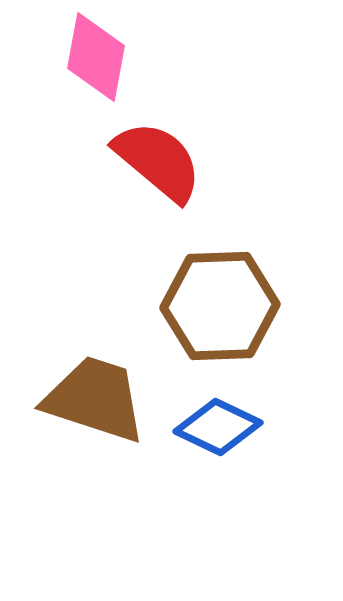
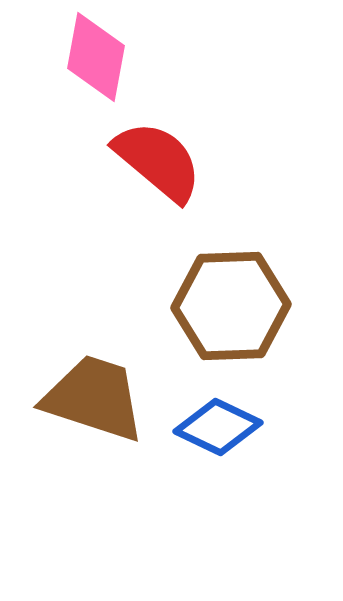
brown hexagon: moved 11 px right
brown trapezoid: moved 1 px left, 1 px up
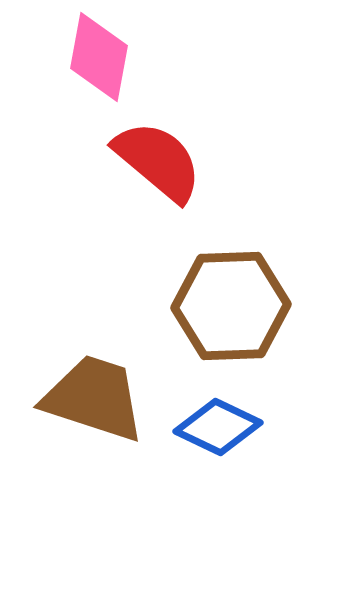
pink diamond: moved 3 px right
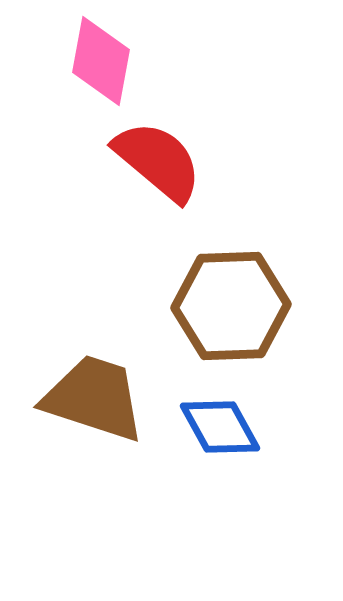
pink diamond: moved 2 px right, 4 px down
blue diamond: moved 2 px right; rotated 36 degrees clockwise
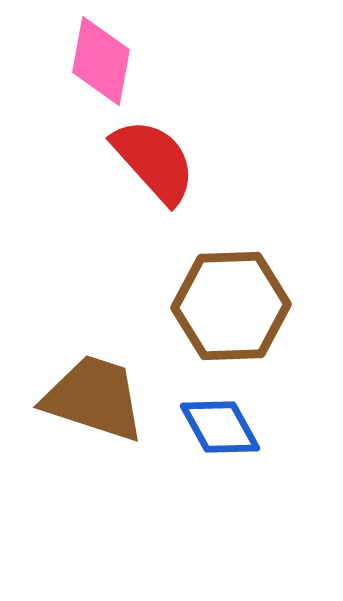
red semicircle: moved 4 px left; rotated 8 degrees clockwise
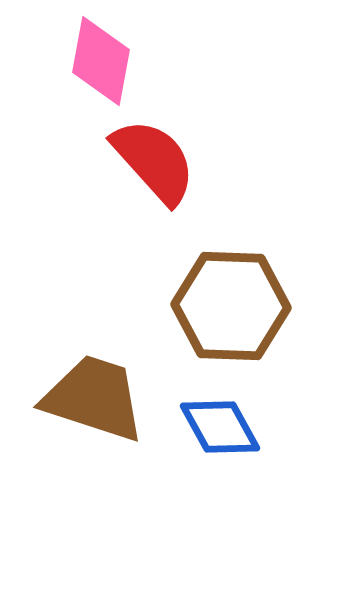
brown hexagon: rotated 4 degrees clockwise
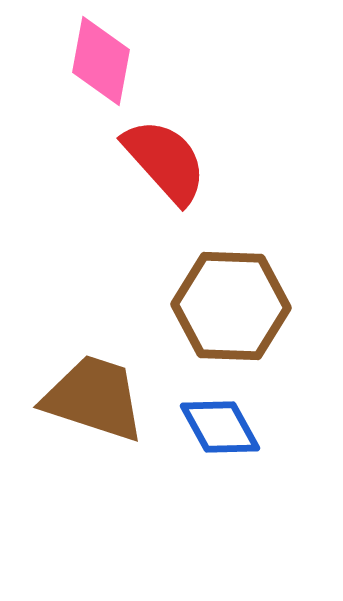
red semicircle: moved 11 px right
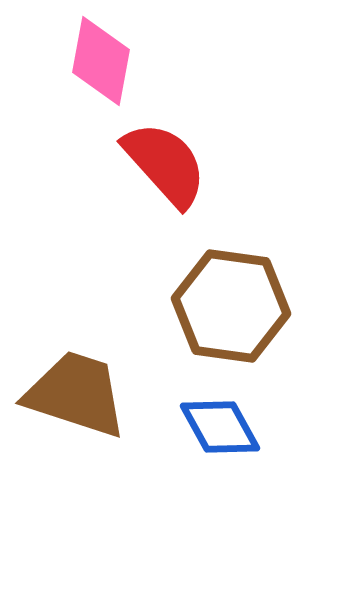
red semicircle: moved 3 px down
brown hexagon: rotated 6 degrees clockwise
brown trapezoid: moved 18 px left, 4 px up
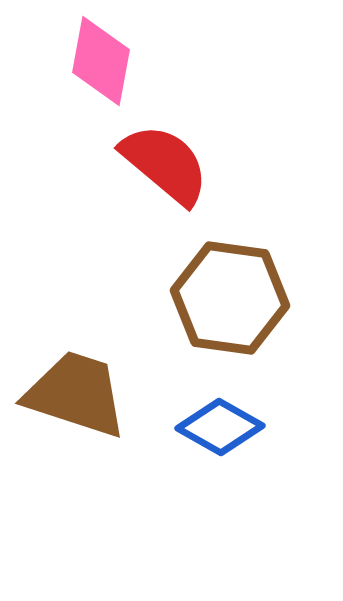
red semicircle: rotated 8 degrees counterclockwise
brown hexagon: moved 1 px left, 8 px up
blue diamond: rotated 32 degrees counterclockwise
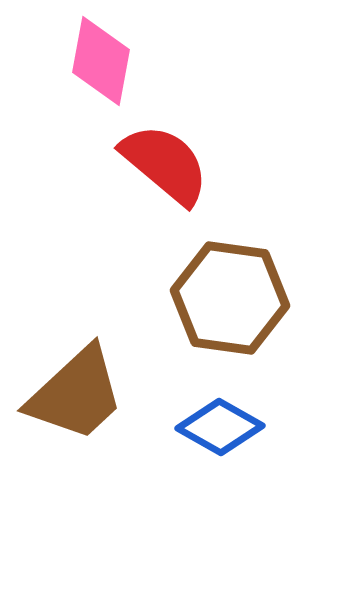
brown trapezoid: rotated 119 degrees clockwise
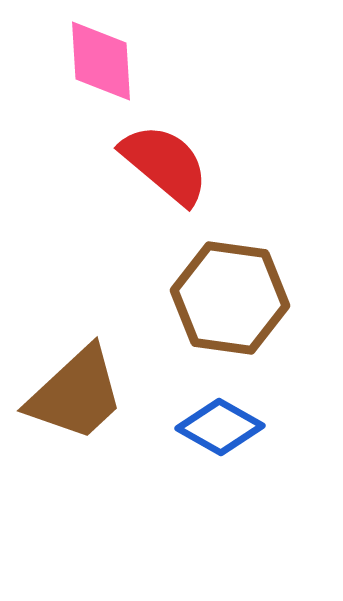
pink diamond: rotated 14 degrees counterclockwise
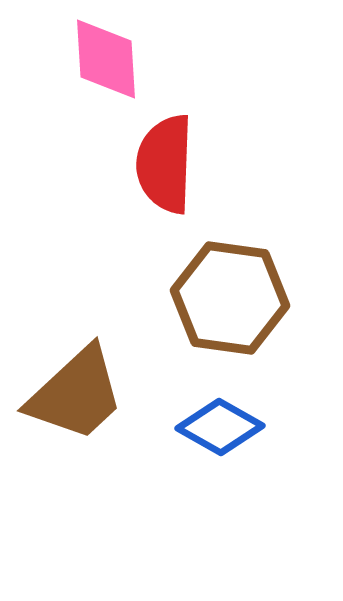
pink diamond: moved 5 px right, 2 px up
red semicircle: rotated 128 degrees counterclockwise
